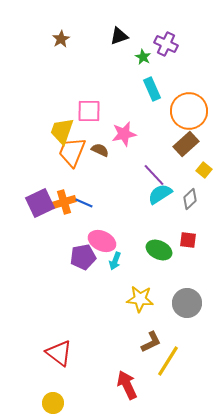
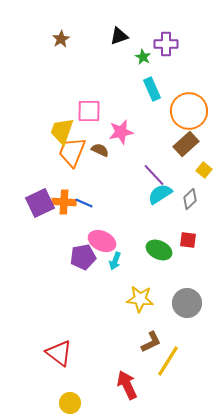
purple cross: rotated 25 degrees counterclockwise
pink star: moved 3 px left, 2 px up
orange cross: rotated 20 degrees clockwise
yellow circle: moved 17 px right
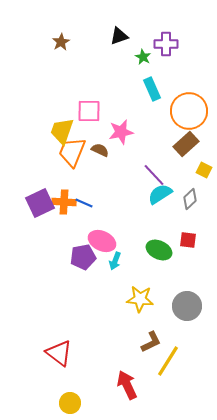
brown star: moved 3 px down
yellow square: rotated 14 degrees counterclockwise
gray circle: moved 3 px down
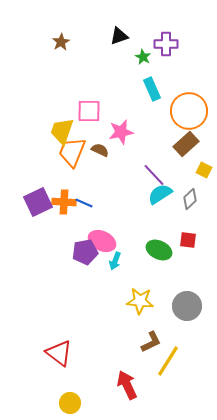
purple square: moved 2 px left, 1 px up
purple pentagon: moved 2 px right, 5 px up
yellow star: moved 2 px down
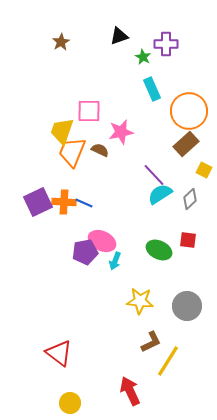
red arrow: moved 3 px right, 6 px down
